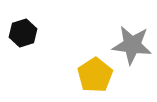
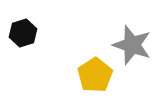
gray star: rotated 12 degrees clockwise
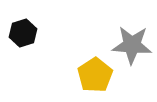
gray star: rotated 15 degrees counterclockwise
